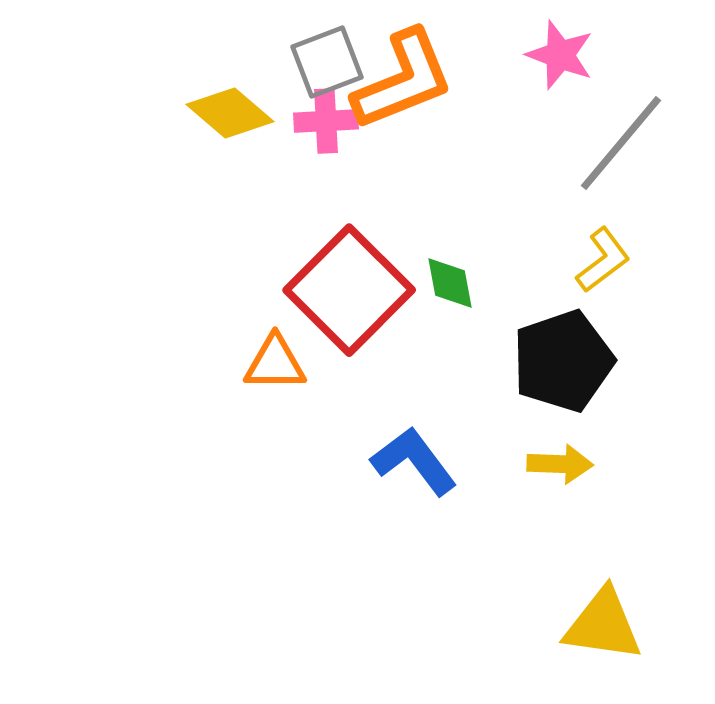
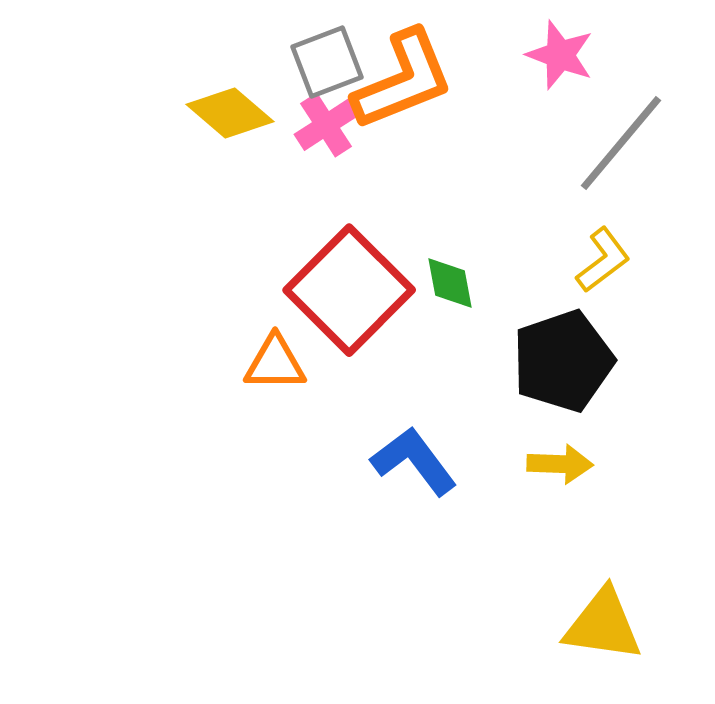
pink cross: moved 4 px down; rotated 30 degrees counterclockwise
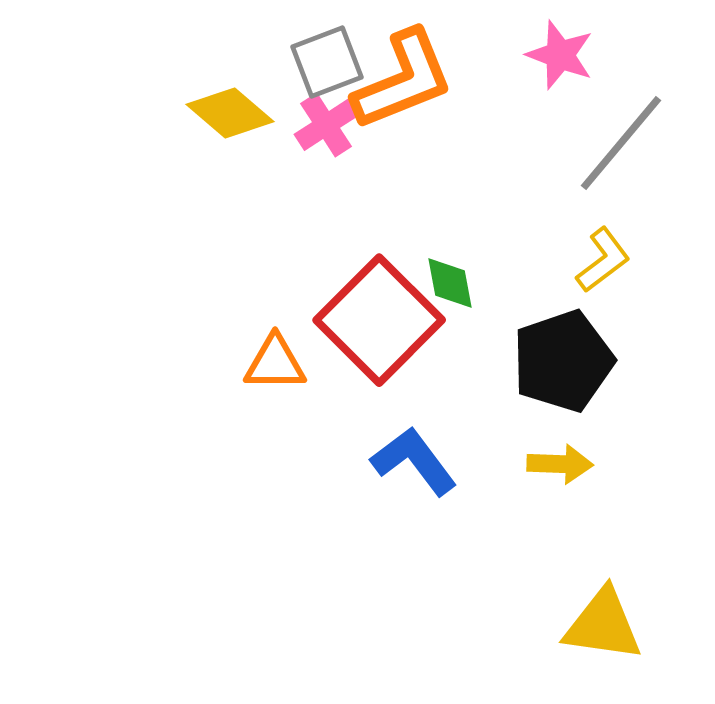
red square: moved 30 px right, 30 px down
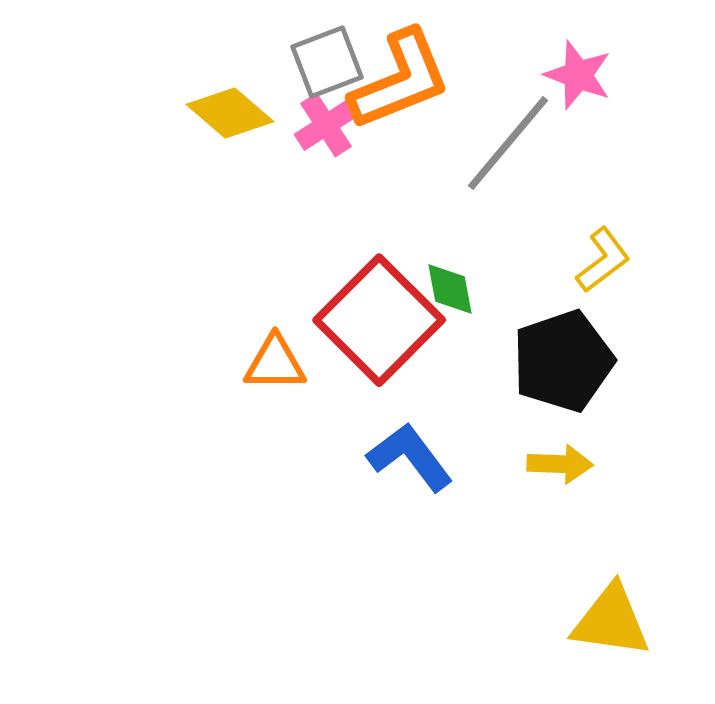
pink star: moved 18 px right, 20 px down
orange L-shape: moved 3 px left
gray line: moved 113 px left
green diamond: moved 6 px down
blue L-shape: moved 4 px left, 4 px up
yellow triangle: moved 8 px right, 4 px up
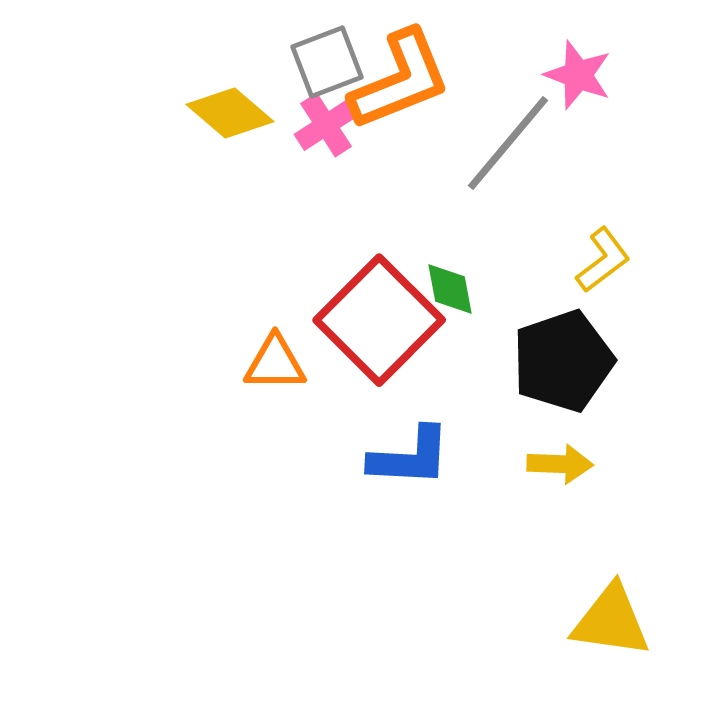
blue L-shape: rotated 130 degrees clockwise
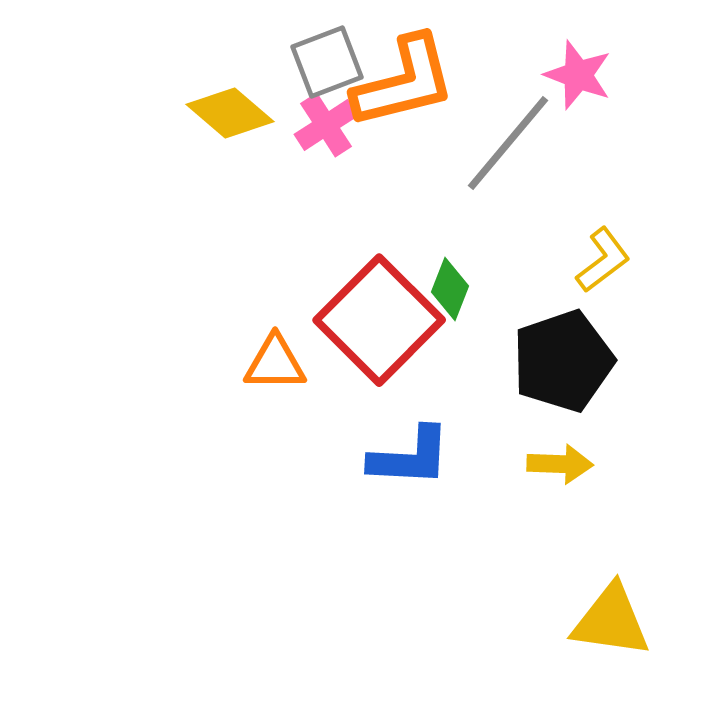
orange L-shape: moved 4 px right, 2 px down; rotated 8 degrees clockwise
green diamond: rotated 32 degrees clockwise
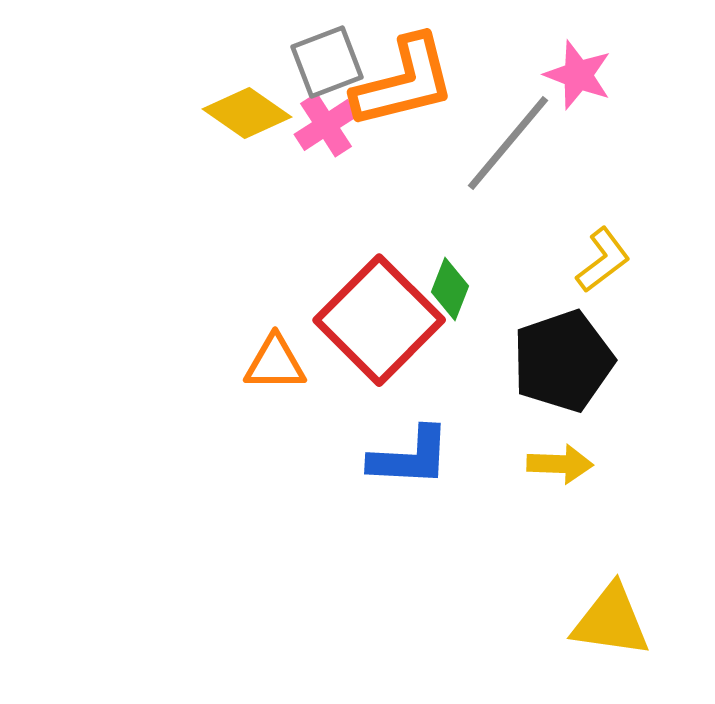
yellow diamond: moved 17 px right; rotated 6 degrees counterclockwise
